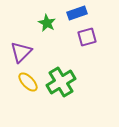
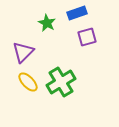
purple triangle: moved 2 px right
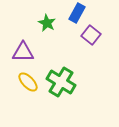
blue rectangle: rotated 42 degrees counterclockwise
purple square: moved 4 px right, 2 px up; rotated 36 degrees counterclockwise
purple triangle: rotated 45 degrees clockwise
green cross: rotated 28 degrees counterclockwise
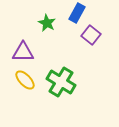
yellow ellipse: moved 3 px left, 2 px up
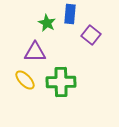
blue rectangle: moved 7 px left, 1 px down; rotated 24 degrees counterclockwise
purple triangle: moved 12 px right
green cross: rotated 32 degrees counterclockwise
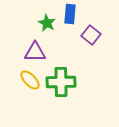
yellow ellipse: moved 5 px right
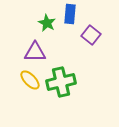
green cross: rotated 12 degrees counterclockwise
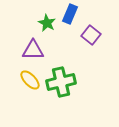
blue rectangle: rotated 18 degrees clockwise
purple triangle: moved 2 px left, 2 px up
